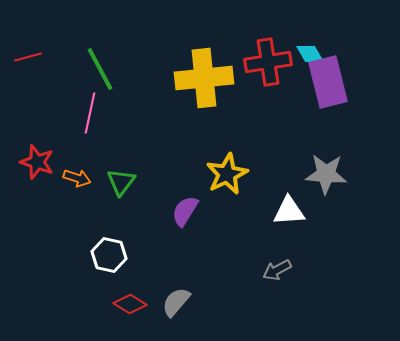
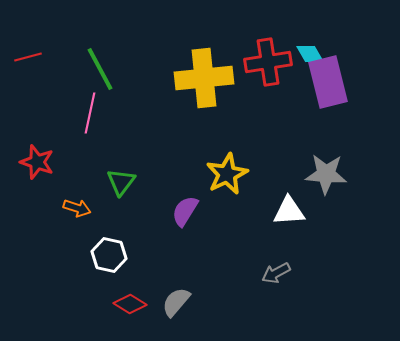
orange arrow: moved 30 px down
gray arrow: moved 1 px left, 3 px down
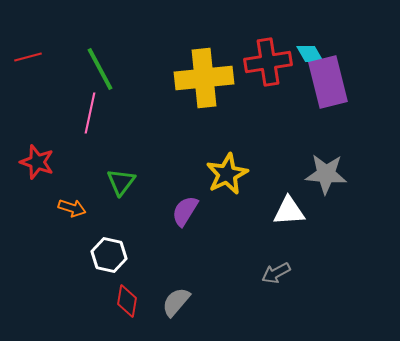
orange arrow: moved 5 px left
red diamond: moved 3 px left, 3 px up; rotated 68 degrees clockwise
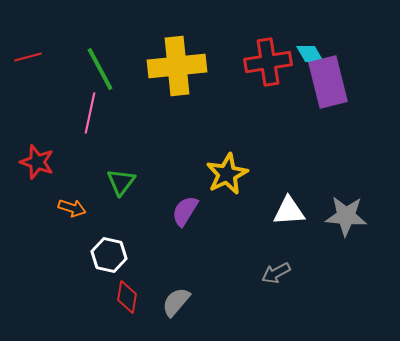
yellow cross: moved 27 px left, 12 px up
gray star: moved 20 px right, 42 px down
red diamond: moved 4 px up
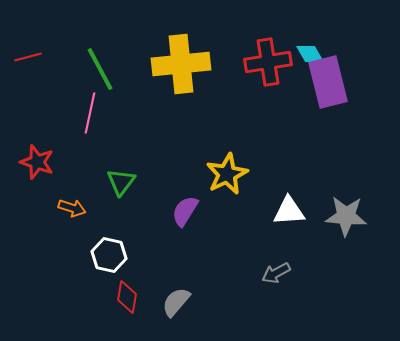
yellow cross: moved 4 px right, 2 px up
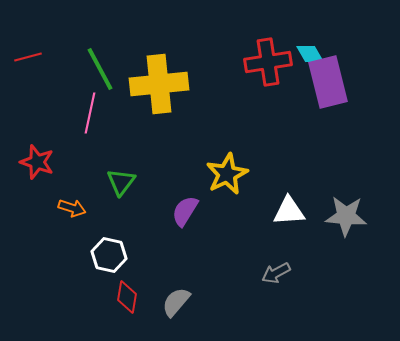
yellow cross: moved 22 px left, 20 px down
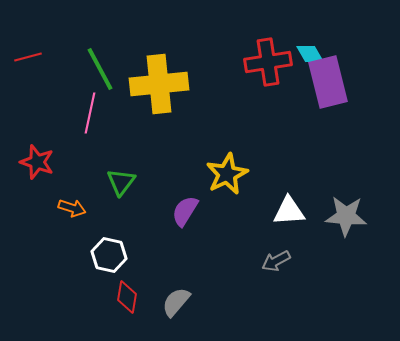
gray arrow: moved 12 px up
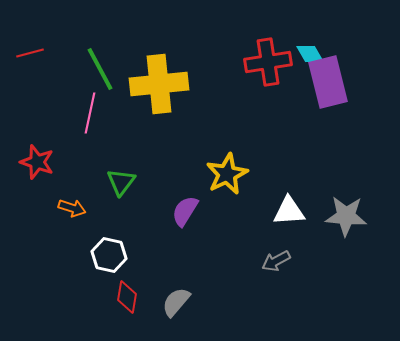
red line: moved 2 px right, 4 px up
